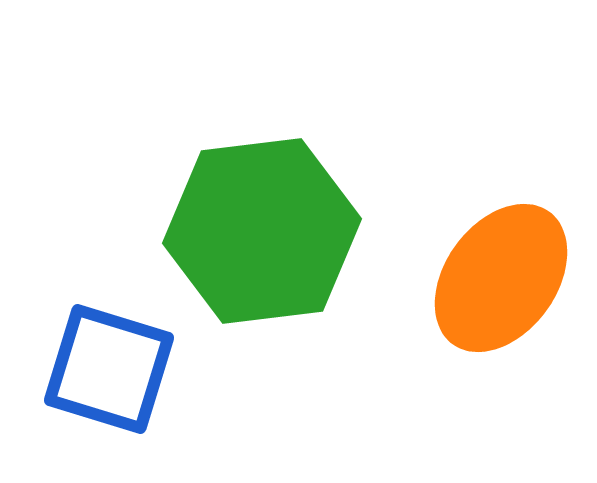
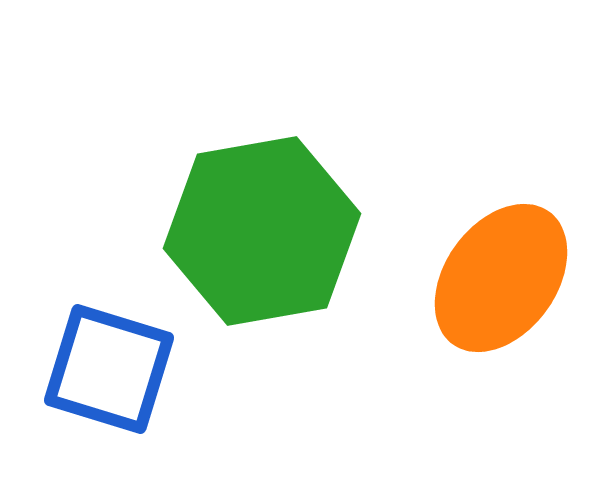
green hexagon: rotated 3 degrees counterclockwise
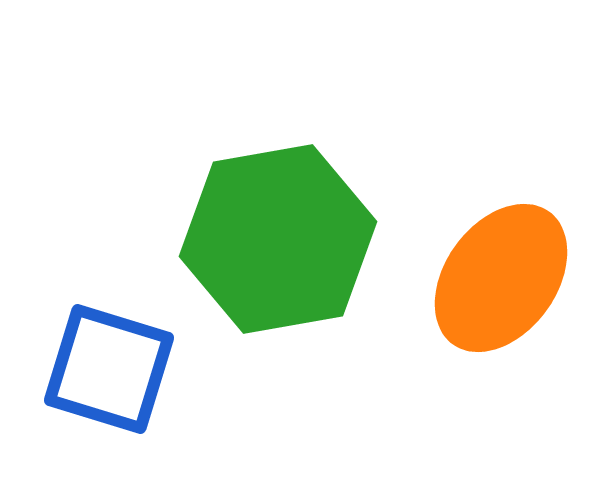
green hexagon: moved 16 px right, 8 px down
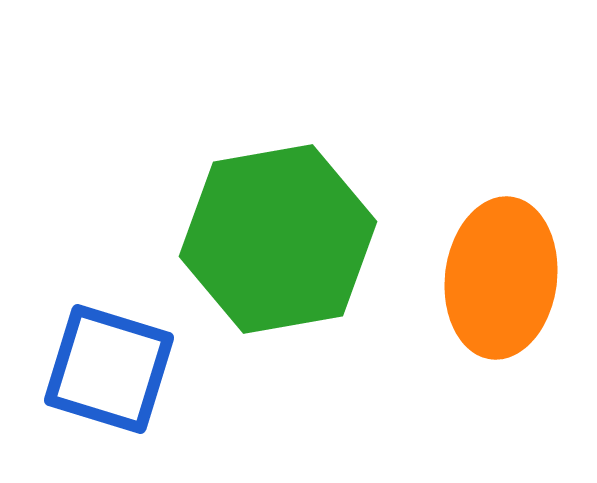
orange ellipse: rotated 29 degrees counterclockwise
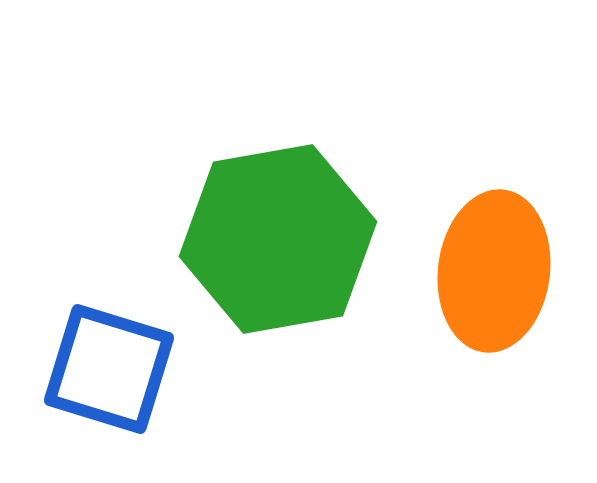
orange ellipse: moved 7 px left, 7 px up
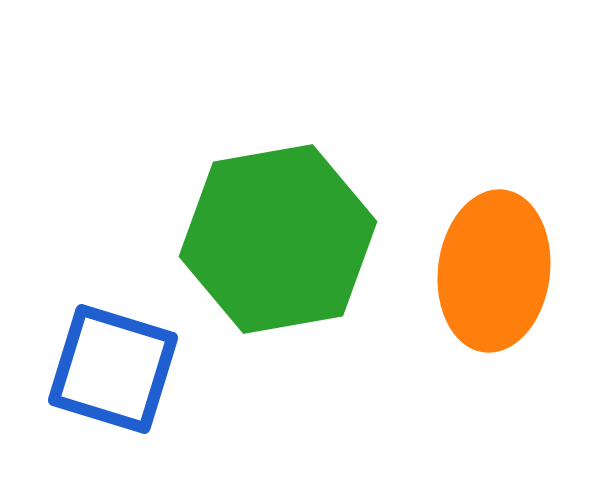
blue square: moved 4 px right
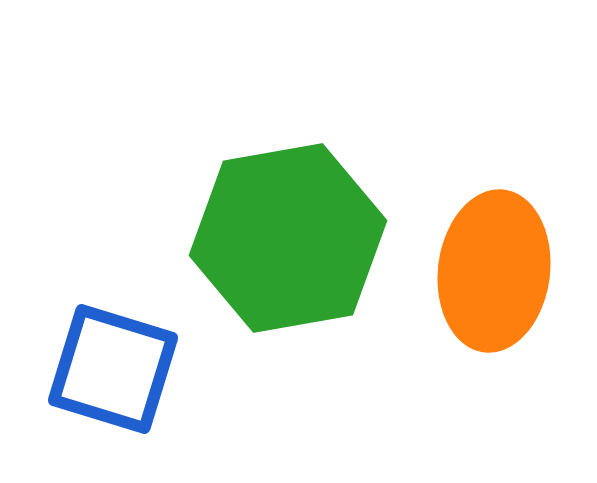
green hexagon: moved 10 px right, 1 px up
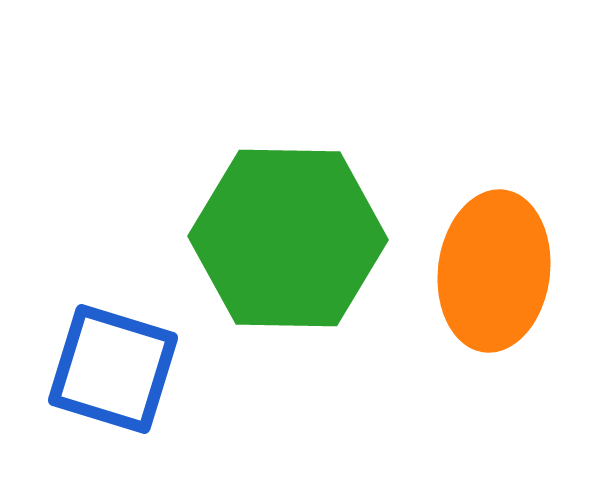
green hexagon: rotated 11 degrees clockwise
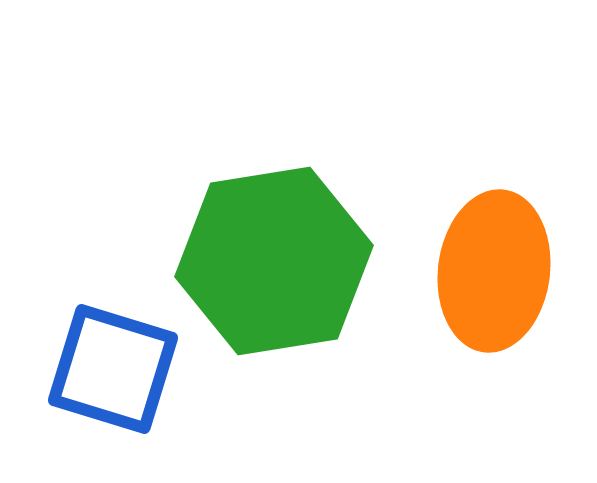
green hexagon: moved 14 px left, 23 px down; rotated 10 degrees counterclockwise
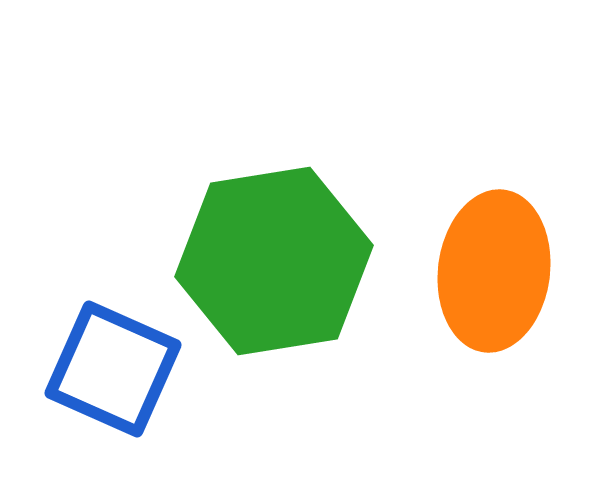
blue square: rotated 7 degrees clockwise
